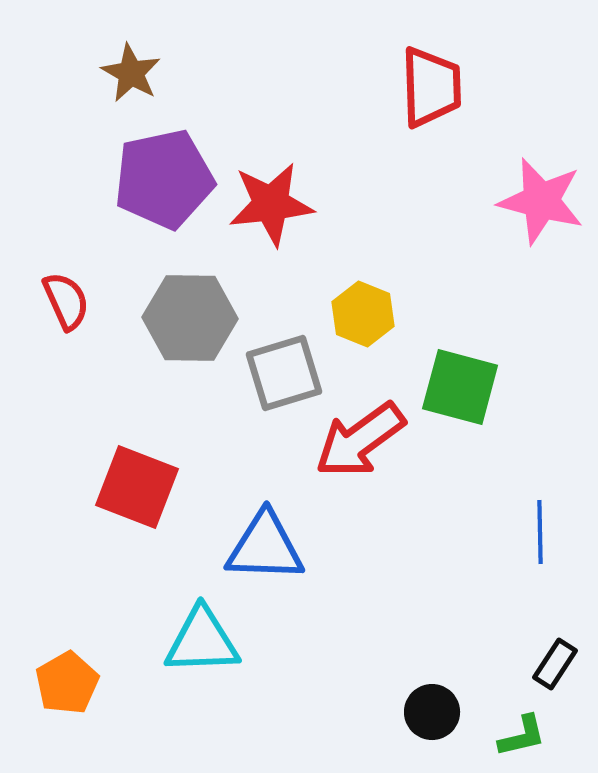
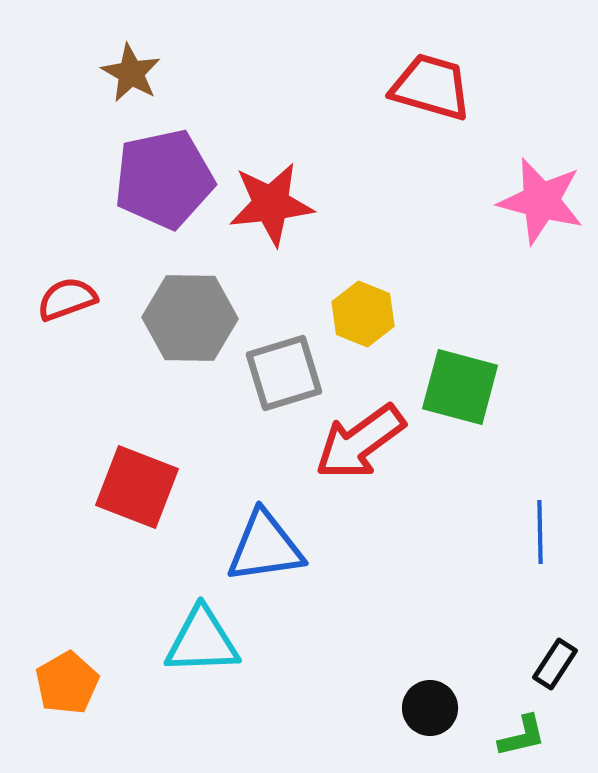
red trapezoid: rotated 72 degrees counterclockwise
red semicircle: moved 1 px right, 2 px up; rotated 86 degrees counterclockwise
red arrow: moved 2 px down
blue triangle: rotated 10 degrees counterclockwise
black circle: moved 2 px left, 4 px up
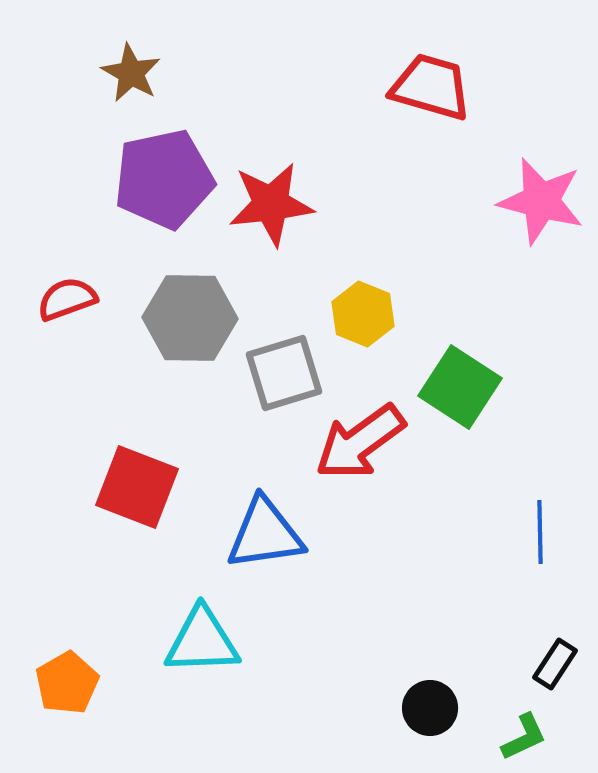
green square: rotated 18 degrees clockwise
blue triangle: moved 13 px up
green L-shape: moved 2 px right, 1 px down; rotated 12 degrees counterclockwise
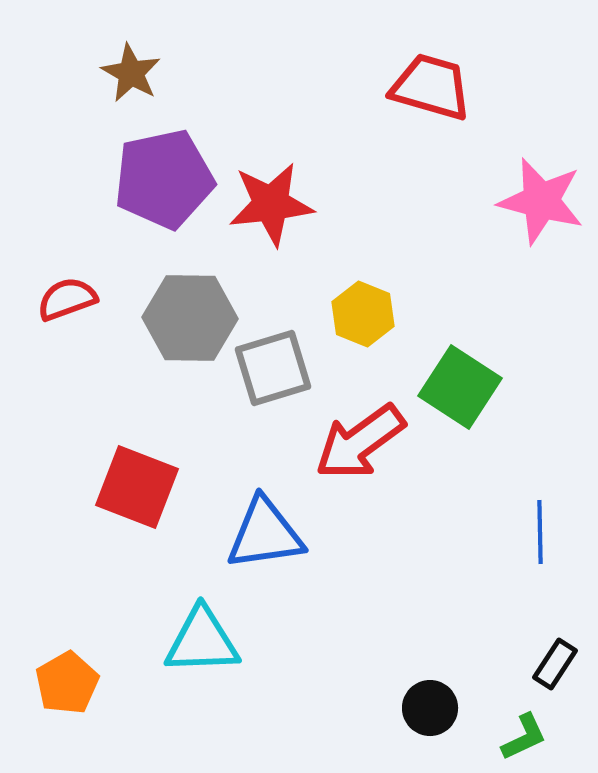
gray square: moved 11 px left, 5 px up
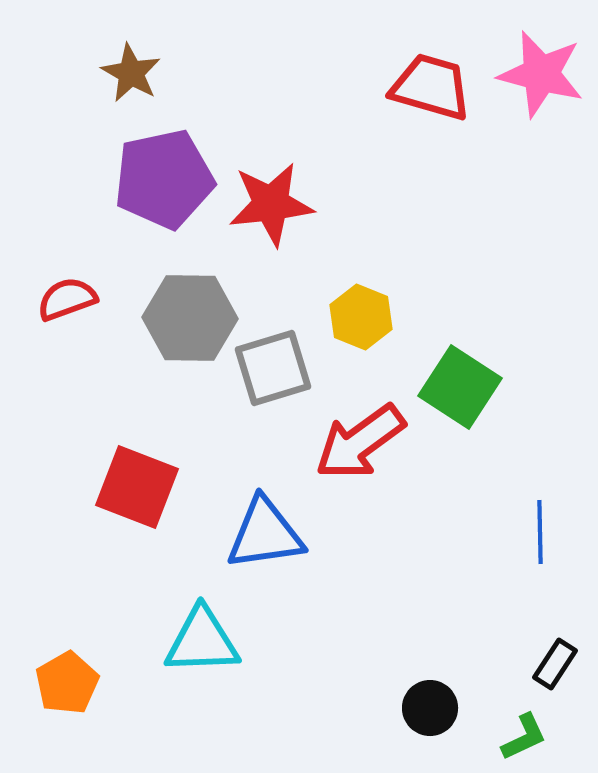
pink star: moved 127 px up
yellow hexagon: moved 2 px left, 3 px down
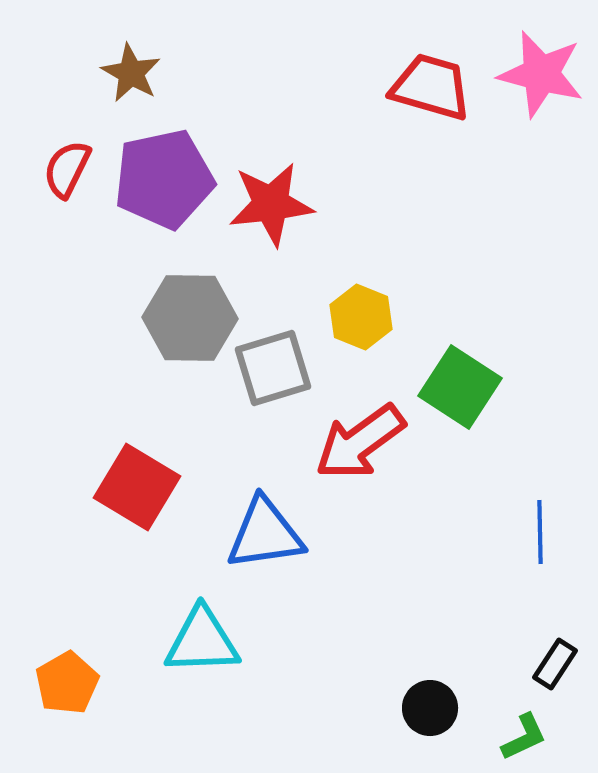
red semicircle: moved 130 px up; rotated 44 degrees counterclockwise
red square: rotated 10 degrees clockwise
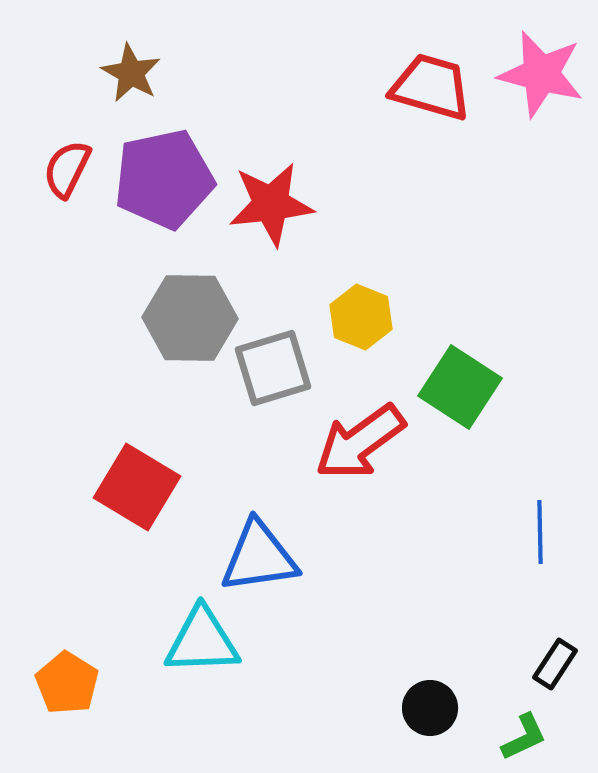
blue triangle: moved 6 px left, 23 px down
orange pentagon: rotated 10 degrees counterclockwise
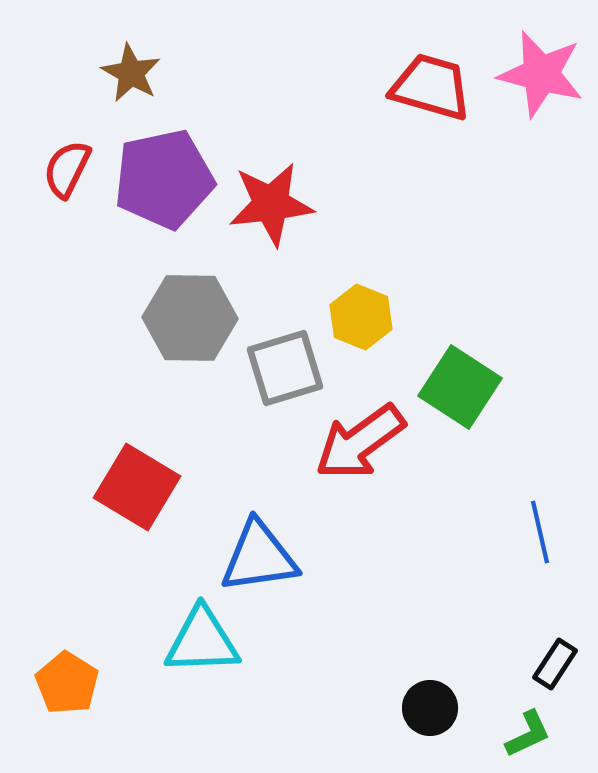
gray square: moved 12 px right
blue line: rotated 12 degrees counterclockwise
green L-shape: moved 4 px right, 3 px up
